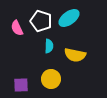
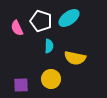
yellow semicircle: moved 3 px down
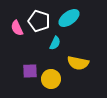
white pentagon: moved 2 px left
cyan semicircle: moved 6 px right, 3 px up; rotated 24 degrees clockwise
yellow semicircle: moved 3 px right, 5 px down
purple square: moved 9 px right, 14 px up
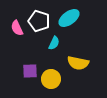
cyan semicircle: moved 1 px left
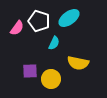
pink semicircle: rotated 119 degrees counterclockwise
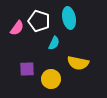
cyan ellipse: rotated 65 degrees counterclockwise
purple square: moved 3 px left, 2 px up
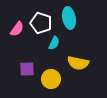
white pentagon: moved 2 px right, 2 px down
pink semicircle: moved 1 px down
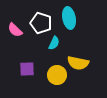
pink semicircle: moved 2 px left, 1 px down; rotated 98 degrees clockwise
yellow circle: moved 6 px right, 4 px up
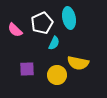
white pentagon: moved 1 px right; rotated 30 degrees clockwise
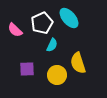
cyan ellipse: rotated 30 degrees counterclockwise
cyan semicircle: moved 2 px left, 2 px down
yellow semicircle: rotated 60 degrees clockwise
